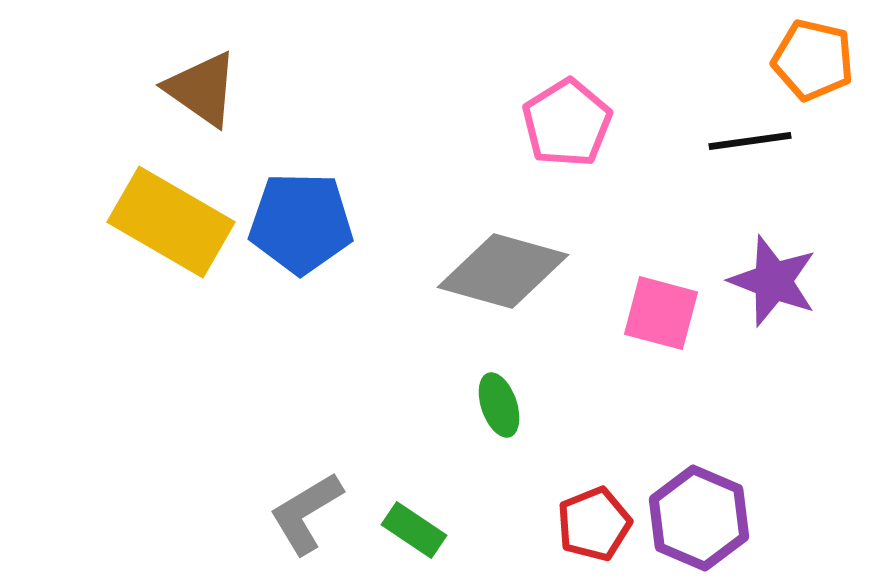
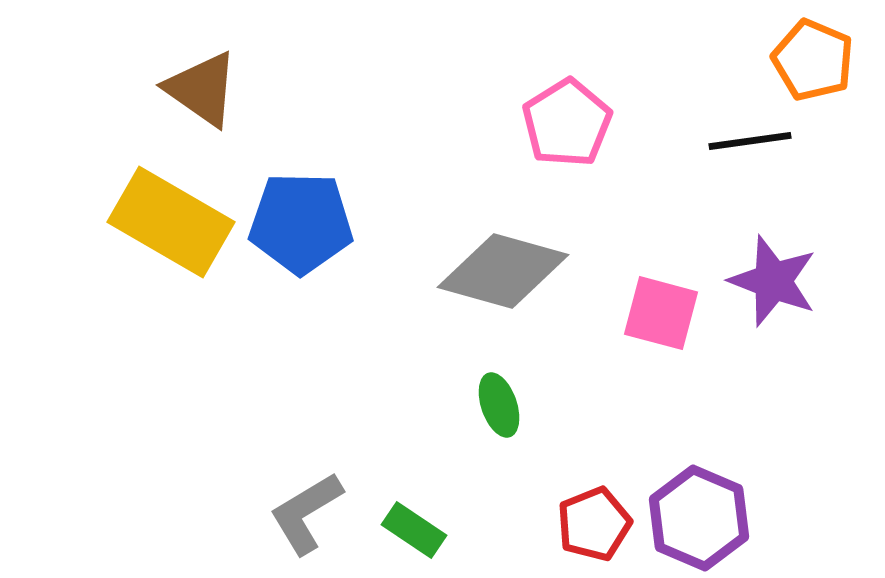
orange pentagon: rotated 10 degrees clockwise
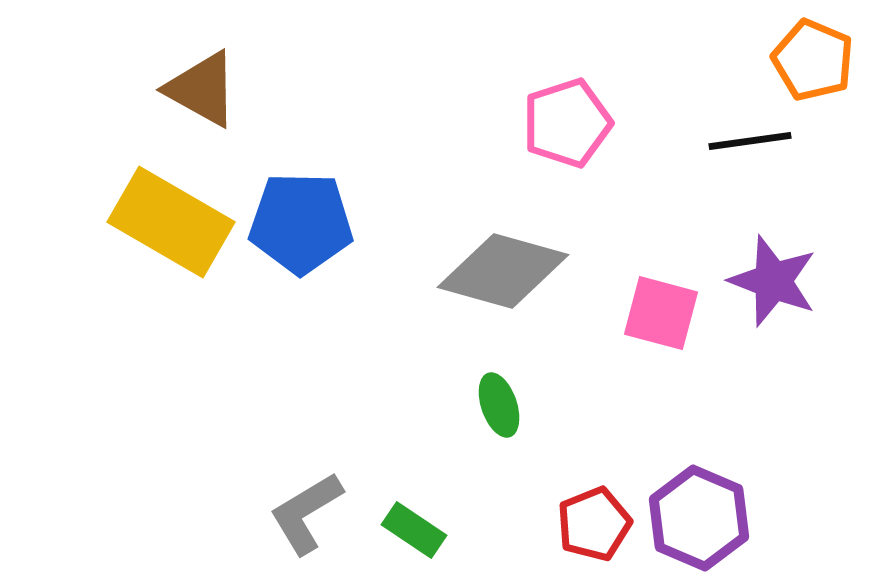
brown triangle: rotated 6 degrees counterclockwise
pink pentagon: rotated 14 degrees clockwise
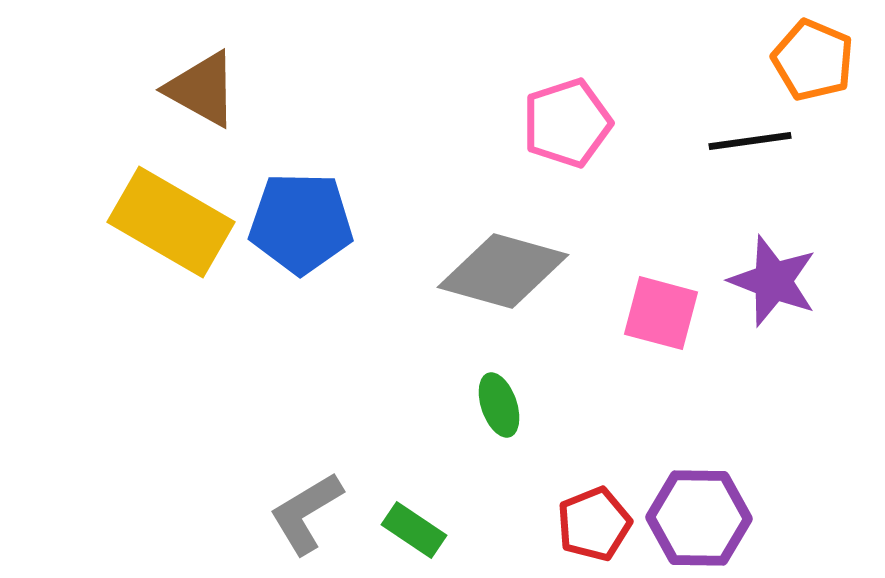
purple hexagon: rotated 22 degrees counterclockwise
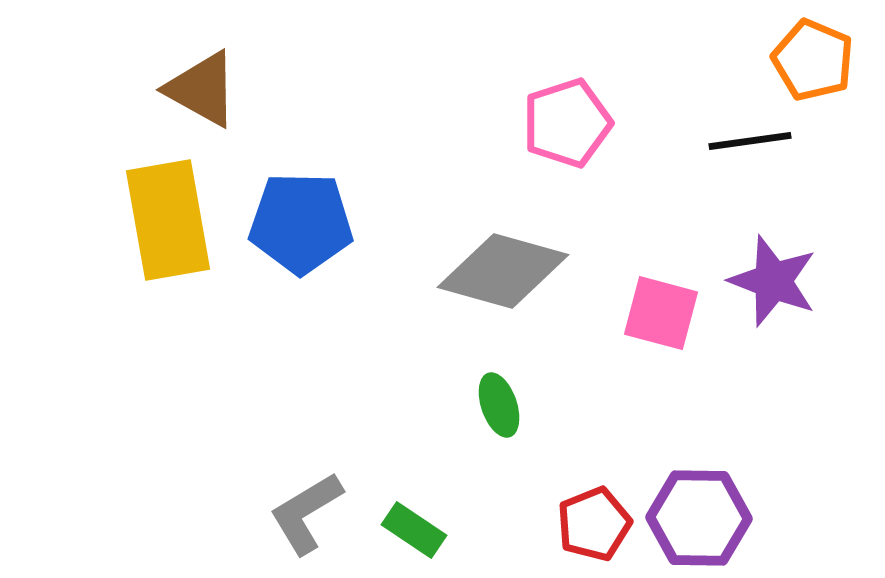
yellow rectangle: moved 3 px left, 2 px up; rotated 50 degrees clockwise
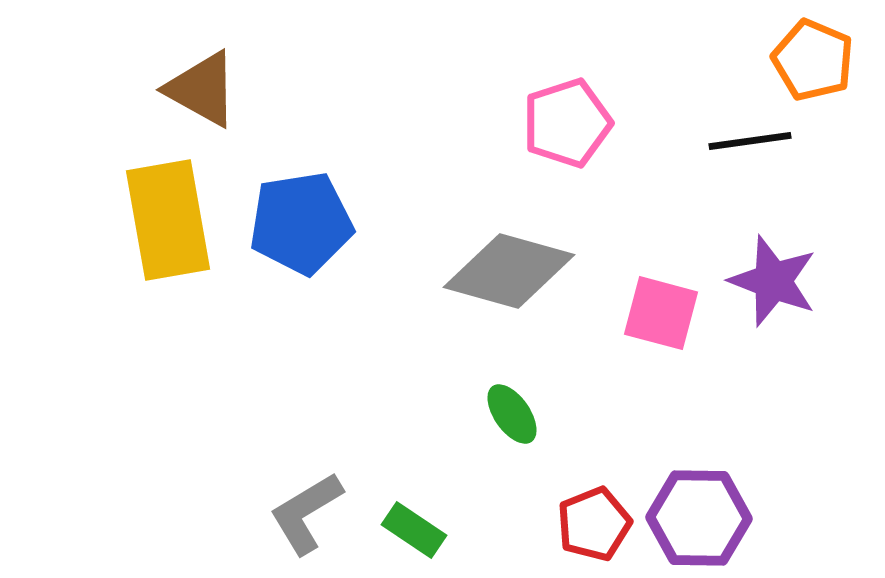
blue pentagon: rotated 10 degrees counterclockwise
gray diamond: moved 6 px right
green ellipse: moved 13 px right, 9 px down; rotated 16 degrees counterclockwise
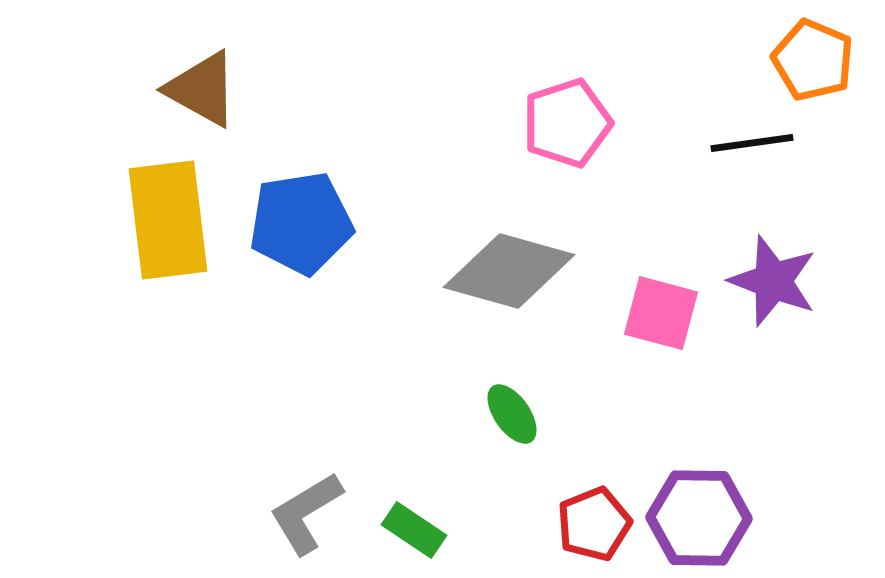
black line: moved 2 px right, 2 px down
yellow rectangle: rotated 3 degrees clockwise
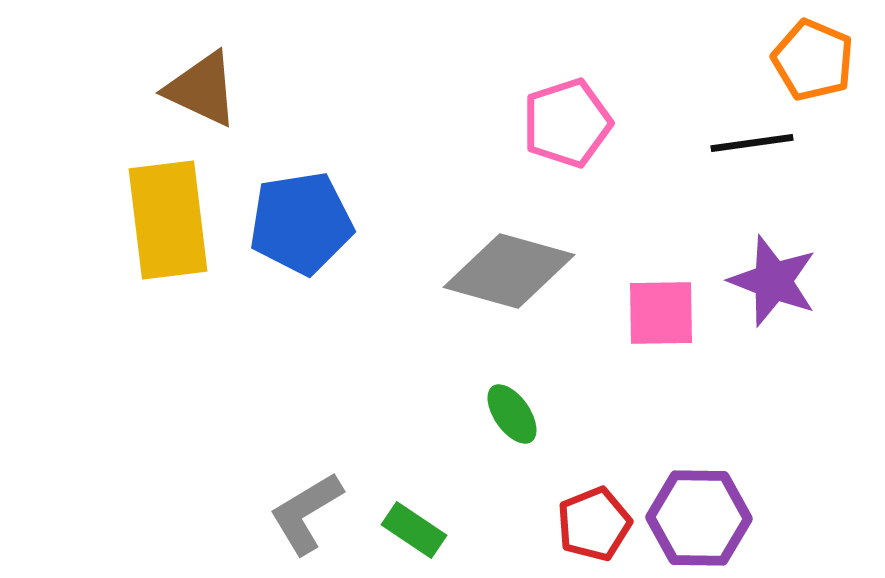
brown triangle: rotated 4 degrees counterclockwise
pink square: rotated 16 degrees counterclockwise
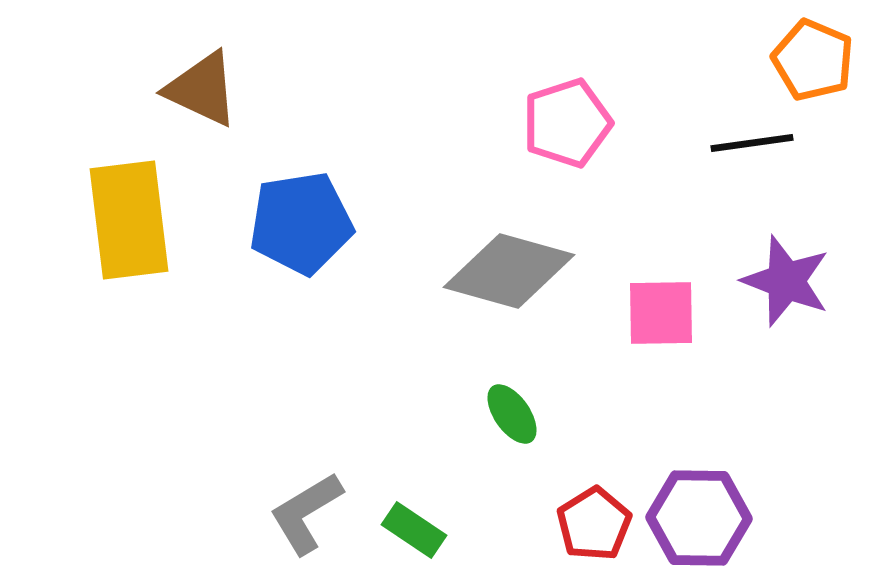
yellow rectangle: moved 39 px left
purple star: moved 13 px right
red pentagon: rotated 10 degrees counterclockwise
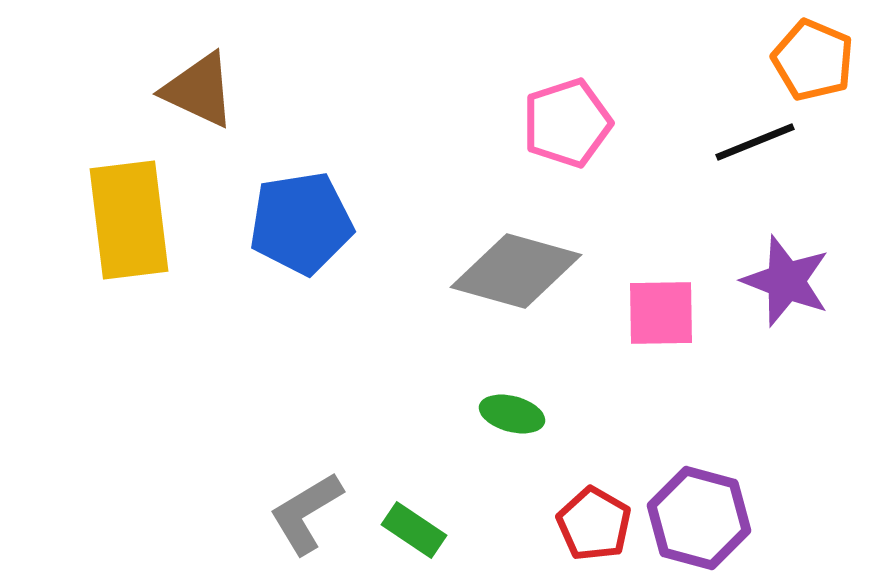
brown triangle: moved 3 px left, 1 px down
black line: moved 3 px right, 1 px up; rotated 14 degrees counterclockwise
gray diamond: moved 7 px right
green ellipse: rotated 40 degrees counterclockwise
purple hexagon: rotated 14 degrees clockwise
red pentagon: rotated 10 degrees counterclockwise
